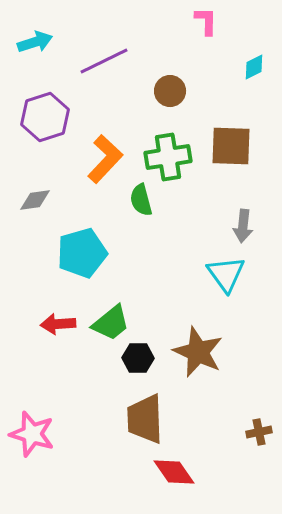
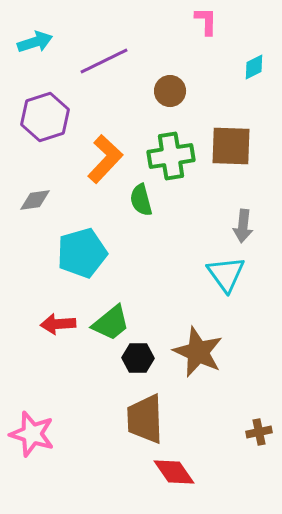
green cross: moved 3 px right, 1 px up
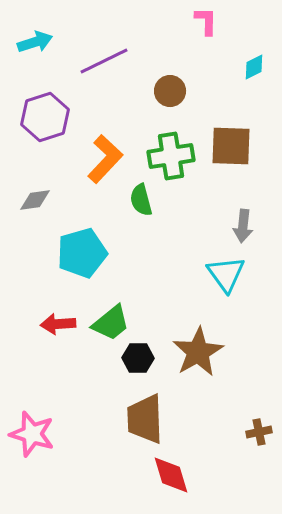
brown star: rotated 18 degrees clockwise
red diamond: moved 3 px left, 3 px down; rotated 18 degrees clockwise
